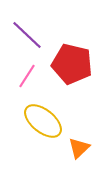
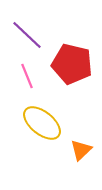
pink line: rotated 55 degrees counterclockwise
yellow ellipse: moved 1 px left, 2 px down
orange triangle: moved 2 px right, 2 px down
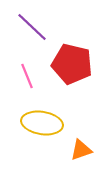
purple line: moved 5 px right, 8 px up
yellow ellipse: rotated 30 degrees counterclockwise
orange triangle: rotated 25 degrees clockwise
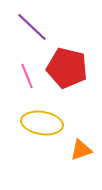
red pentagon: moved 5 px left, 4 px down
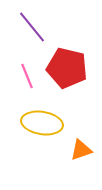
purple line: rotated 8 degrees clockwise
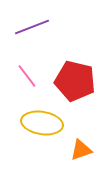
purple line: rotated 72 degrees counterclockwise
red pentagon: moved 8 px right, 13 px down
pink line: rotated 15 degrees counterclockwise
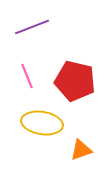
pink line: rotated 15 degrees clockwise
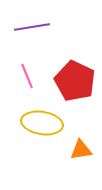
purple line: rotated 12 degrees clockwise
red pentagon: rotated 12 degrees clockwise
orange triangle: rotated 10 degrees clockwise
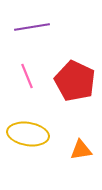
yellow ellipse: moved 14 px left, 11 px down
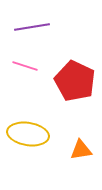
pink line: moved 2 px left, 10 px up; rotated 50 degrees counterclockwise
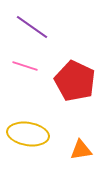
purple line: rotated 44 degrees clockwise
